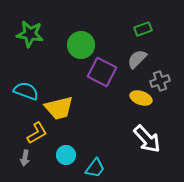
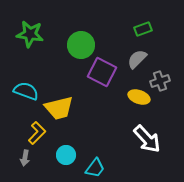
yellow ellipse: moved 2 px left, 1 px up
yellow L-shape: rotated 15 degrees counterclockwise
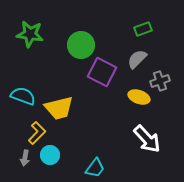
cyan semicircle: moved 3 px left, 5 px down
cyan circle: moved 16 px left
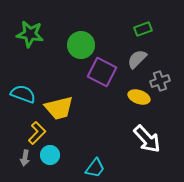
cyan semicircle: moved 2 px up
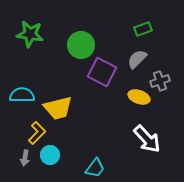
cyan semicircle: moved 1 px left, 1 px down; rotated 20 degrees counterclockwise
yellow trapezoid: moved 1 px left
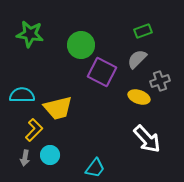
green rectangle: moved 2 px down
yellow L-shape: moved 3 px left, 3 px up
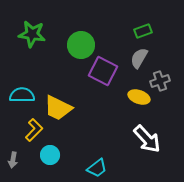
green star: moved 2 px right
gray semicircle: moved 2 px right, 1 px up; rotated 15 degrees counterclockwise
purple square: moved 1 px right, 1 px up
yellow trapezoid: rotated 40 degrees clockwise
gray arrow: moved 12 px left, 2 px down
cyan trapezoid: moved 2 px right; rotated 15 degrees clockwise
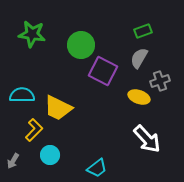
gray arrow: moved 1 px down; rotated 21 degrees clockwise
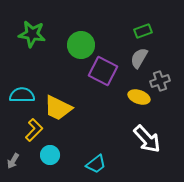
cyan trapezoid: moved 1 px left, 4 px up
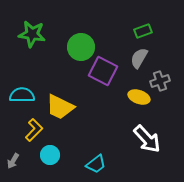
green circle: moved 2 px down
yellow trapezoid: moved 2 px right, 1 px up
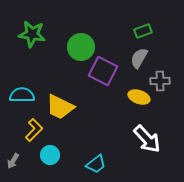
gray cross: rotated 18 degrees clockwise
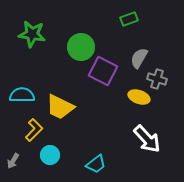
green rectangle: moved 14 px left, 12 px up
gray cross: moved 3 px left, 2 px up; rotated 18 degrees clockwise
